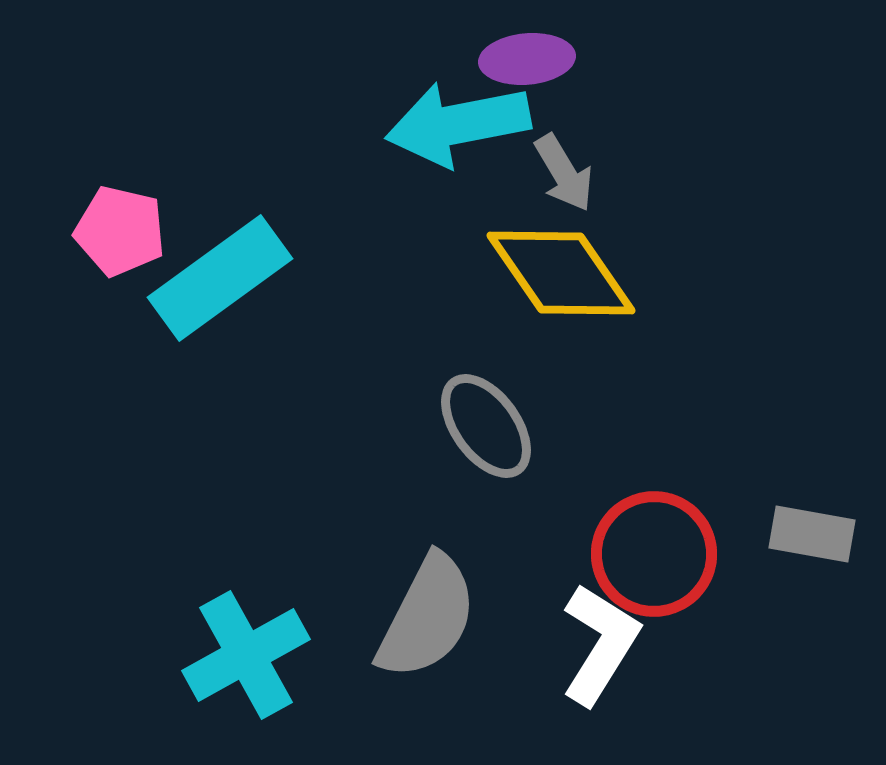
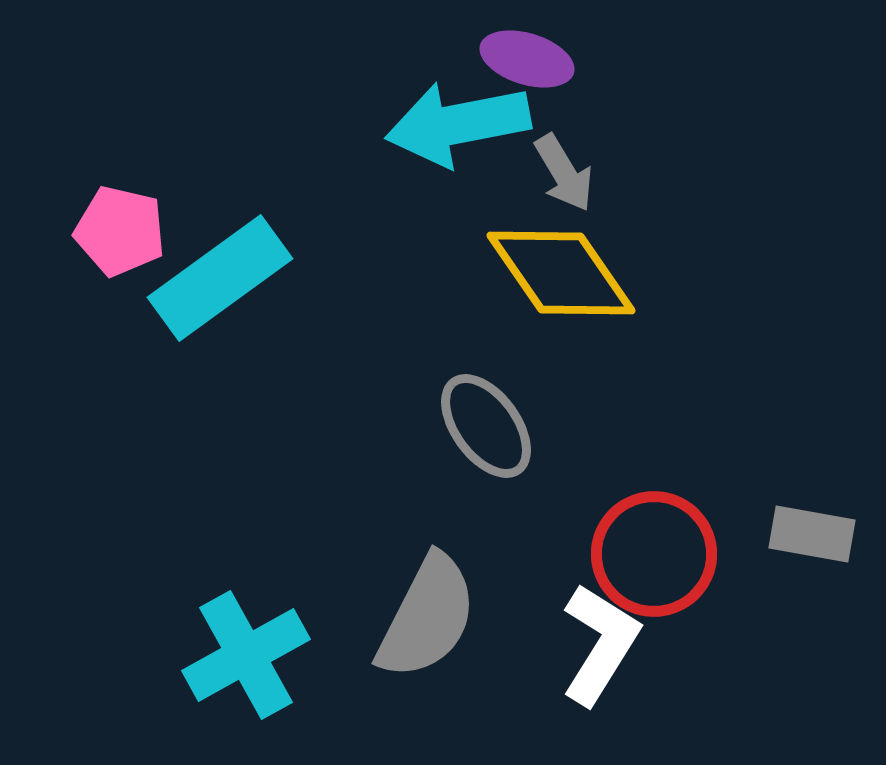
purple ellipse: rotated 22 degrees clockwise
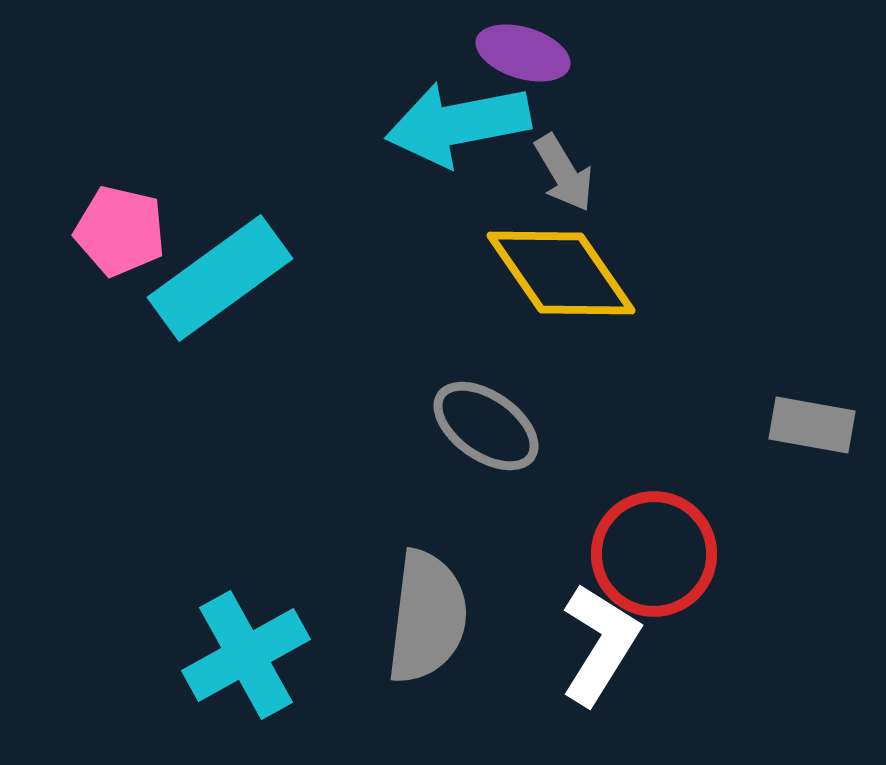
purple ellipse: moved 4 px left, 6 px up
gray ellipse: rotated 19 degrees counterclockwise
gray rectangle: moved 109 px up
gray semicircle: rotated 20 degrees counterclockwise
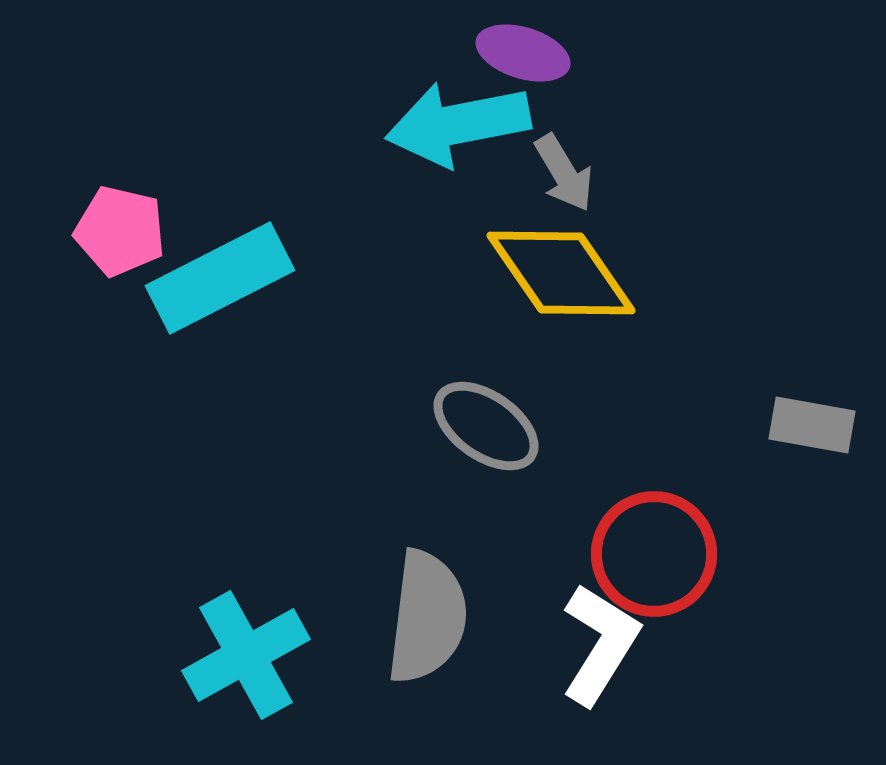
cyan rectangle: rotated 9 degrees clockwise
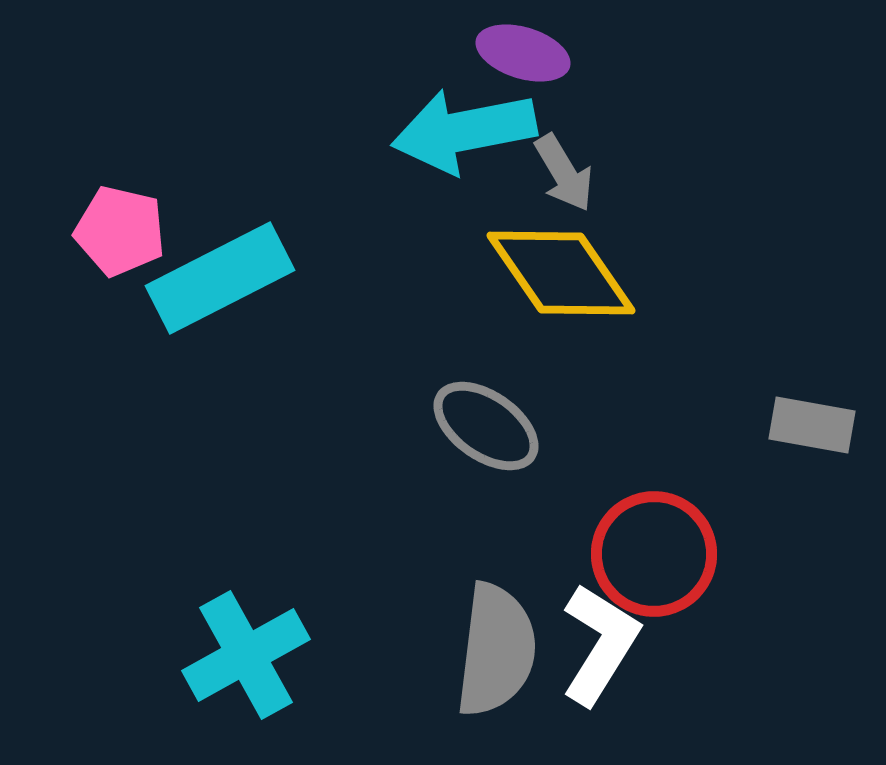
cyan arrow: moved 6 px right, 7 px down
gray semicircle: moved 69 px right, 33 px down
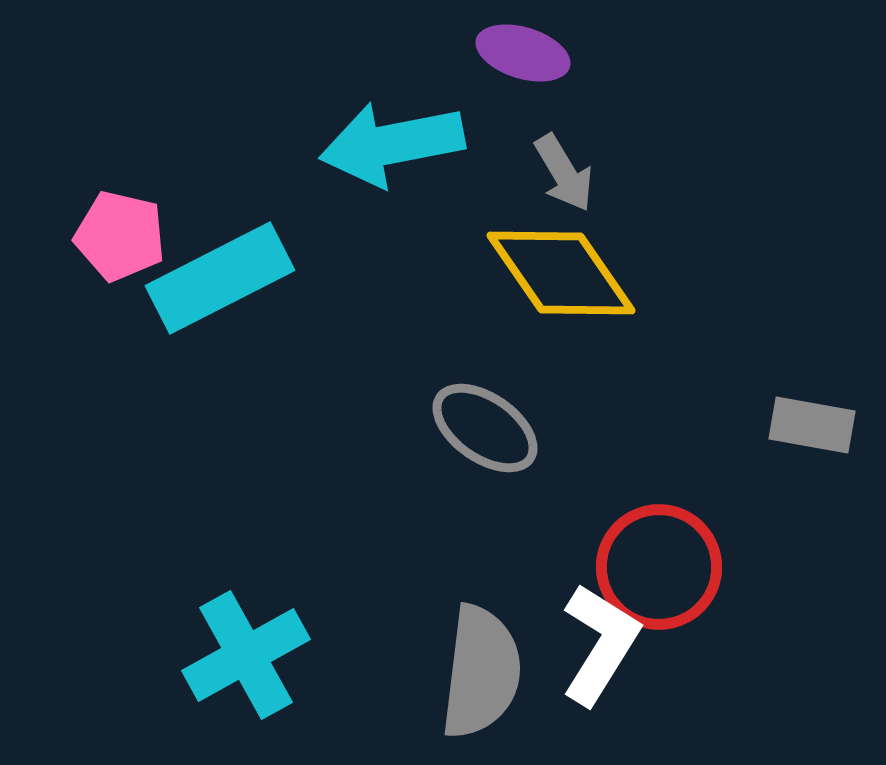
cyan arrow: moved 72 px left, 13 px down
pink pentagon: moved 5 px down
gray ellipse: moved 1 px left, 2 px down
red circle: moved 5 px right, 13 px down
gray semicircle: moved 15 px left, 22 px down
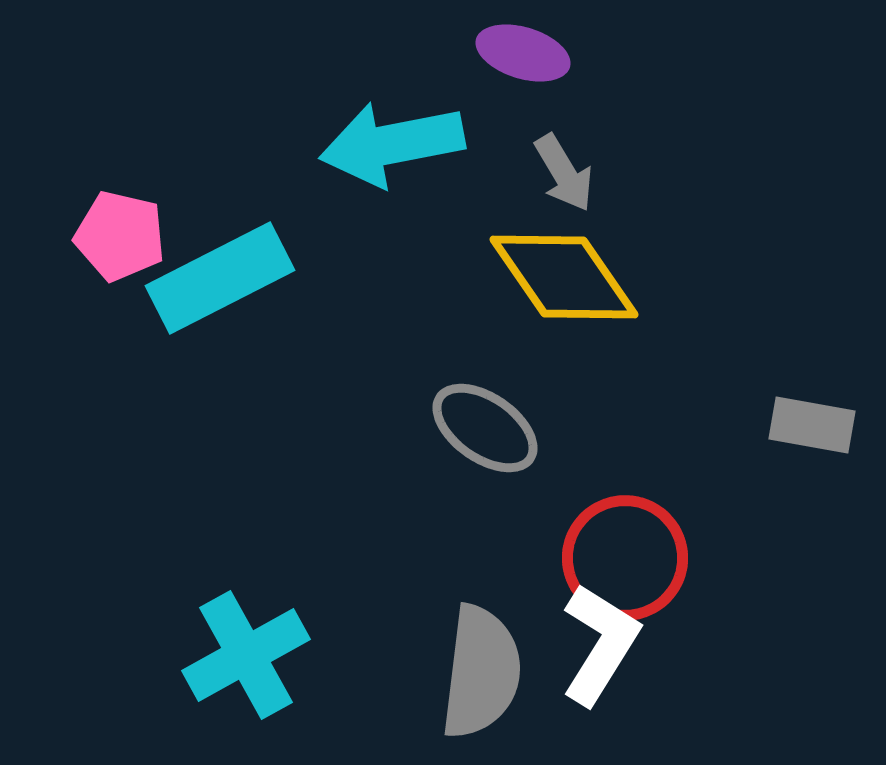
yellow diamond: moved 3 px right, 4 px down
red circle: moved 34 px left, 9 px up
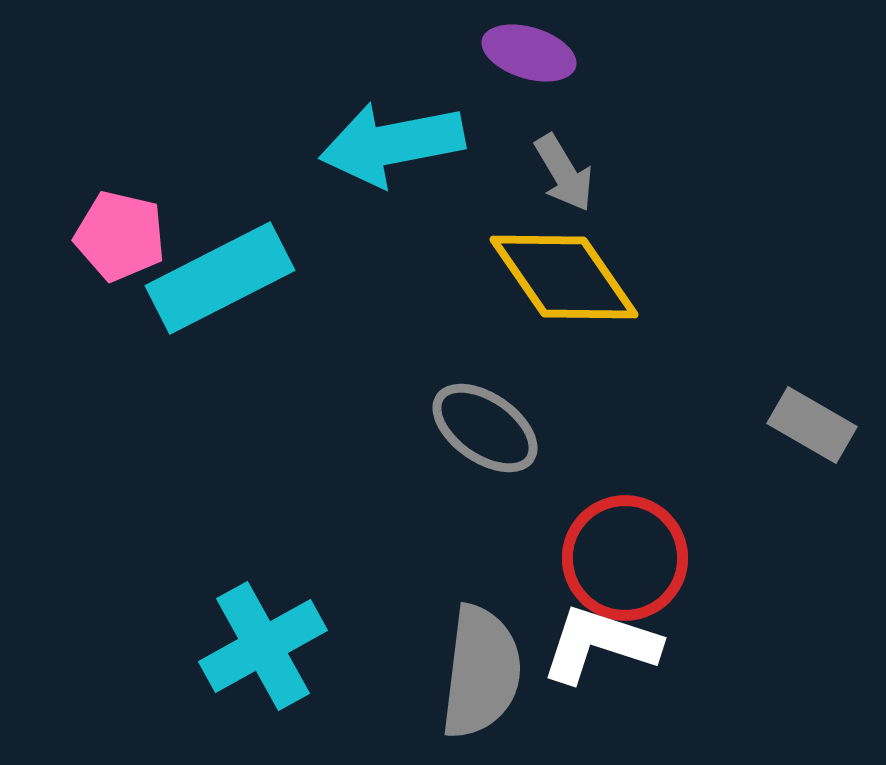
purple ellipse: moved 6 px right
gray rectangle: rotated 20 degrees clockwise
white L-shape: rotated 104 degrees counterclockwise
cyan cross: moved 17 px right, 9 px up
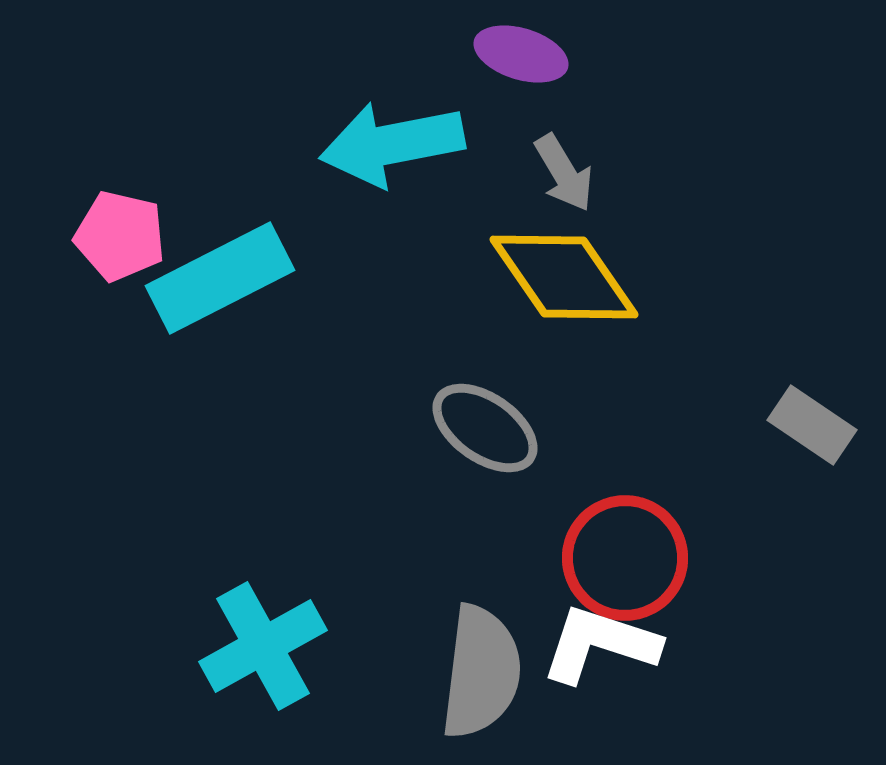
purple ellipse: moved 8 px left, 1 px down
gray rectangle: rotated 4 degrees clockwise
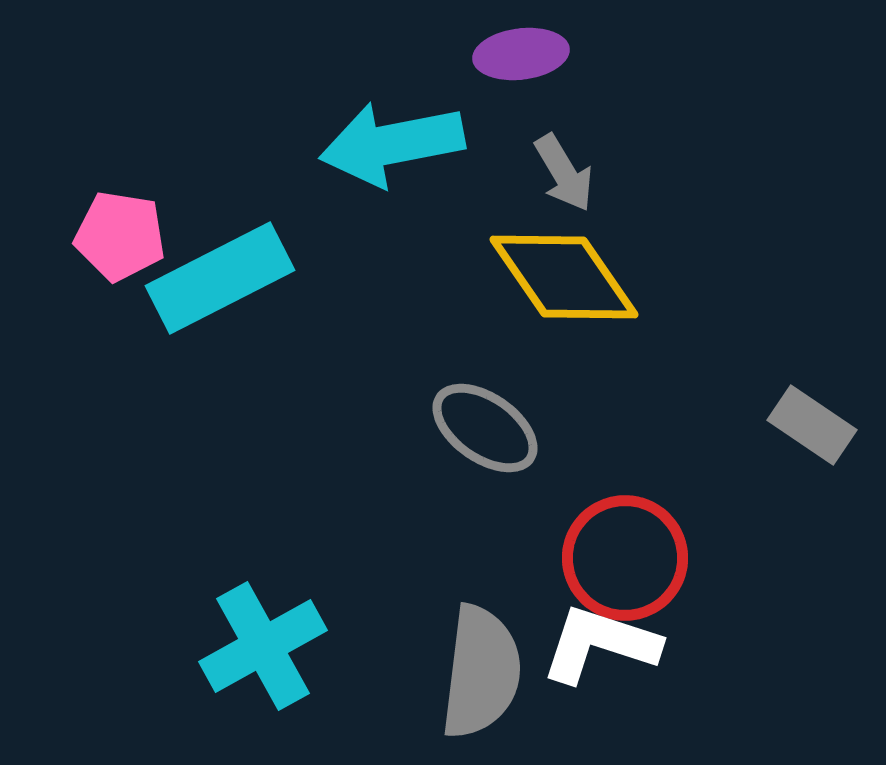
purple ellipse: rotated 24 degrees counterclockwise
pink pentagon: rotated 4 degrees counterclockwise
